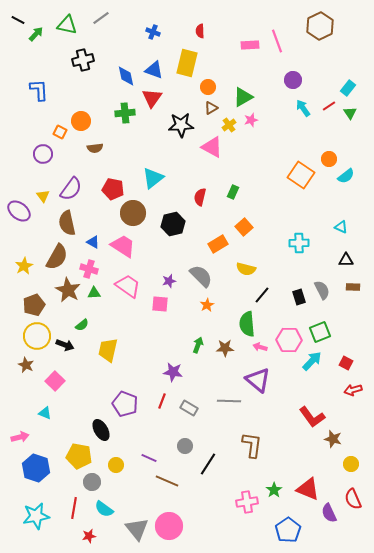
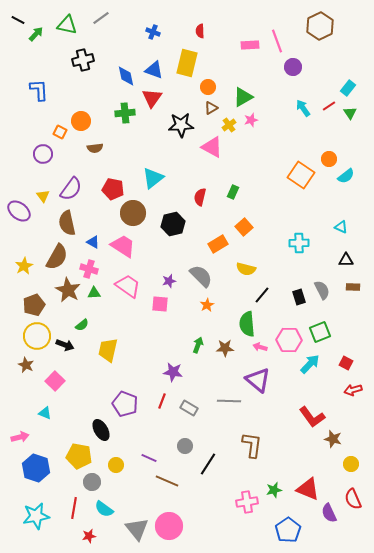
purple circle at (293, 80): moved 13 px up
cyan arrow at (312, 361): moved 2 px left, 3 px down
green star at (274, 490): rotated 21 degrees clockwise
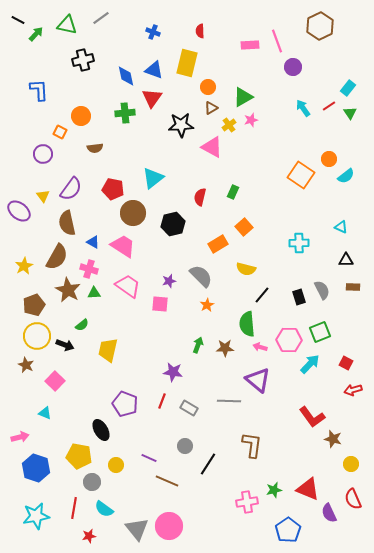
orange circle at (81, 121): moved 5 px up
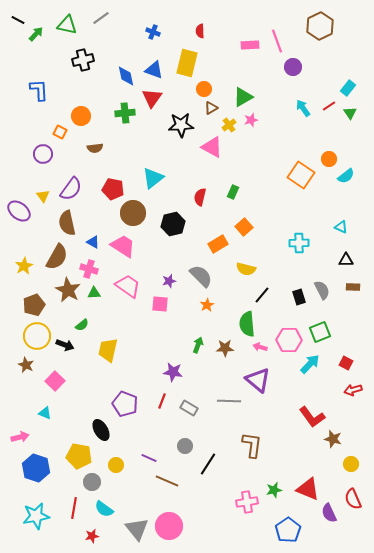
orange circle at (208, 87): moved 4 px left, 2 px down
red star at (89, 536): moved 3 px right
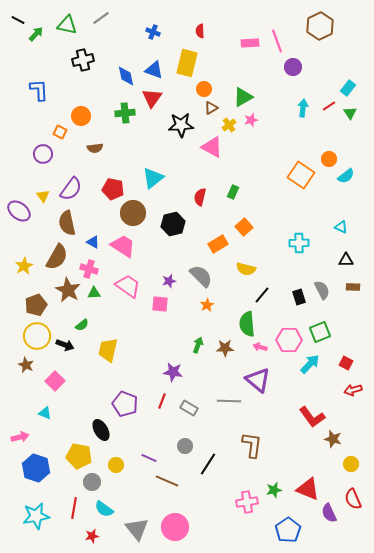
pink rectangle at (250, 45): moved 2 px up
cyan arrow at (303, 108): rotated 42 degrees clockwise
brown pentagon at (34, 305): moved 2 px right
pink circle at (169, 526): moved 6 px right, 1 px down
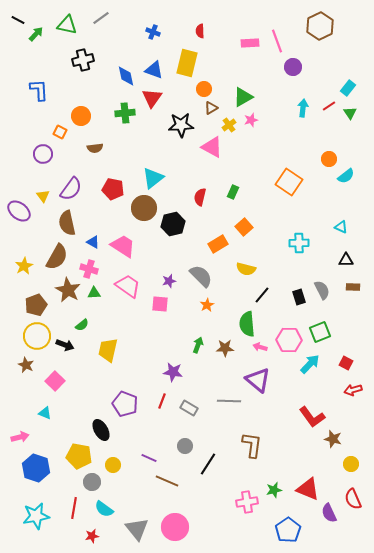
orange square at (301, 175): moved 12 px left, 7 px down
brown circle at (133, 213): moved 11 px right, 5 px up
yellow circle at (116, 465): moved 3 px left
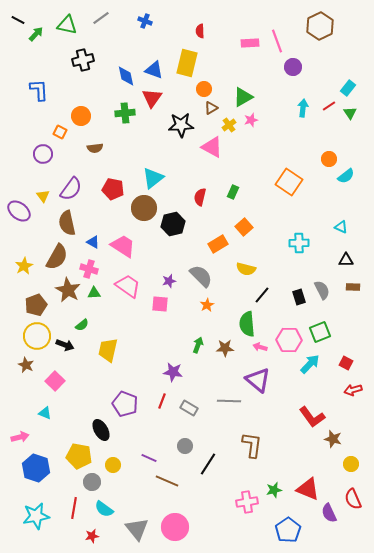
blue cross at (153, 32): moved 8 px left, 11 px up
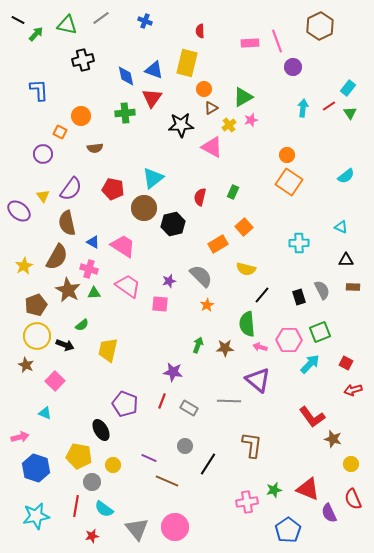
orange circle at (329, 159): moved 42 px left, 4 px up
red line at (74, 508): moved 2 px right, 2 px up
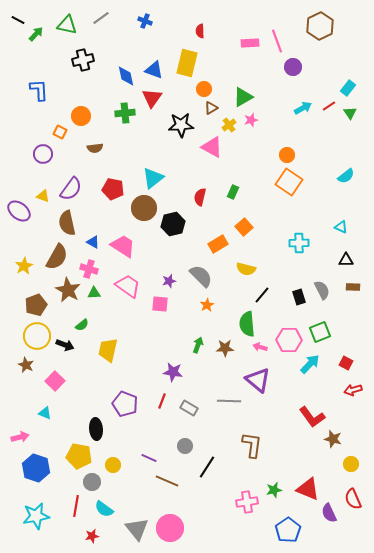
cyan arrow at (303, 108): rotated 54 degrees clockwise
yellow triangle at (43, 196): rotated 32 degrees counterclockwise
black ellipse at (101, 430): moved 5 px left, 1 px up; rotated 25 degrees clockwise
black line at (208, 464): moved 1 px left, 3 px down
pink circle at (175, 527): moved 5 px left, 1 px down
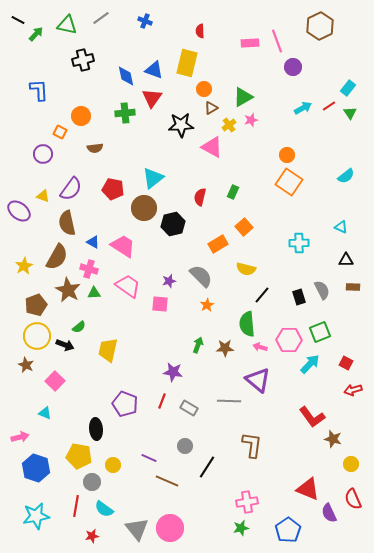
green semicircle at (82, 325): moved 3 px left, 2 px down
green star at (274, 490): moved 33 px left, 38 px down
